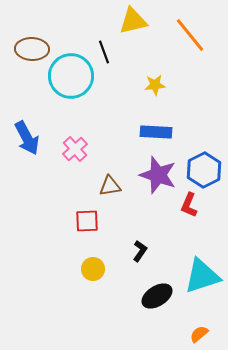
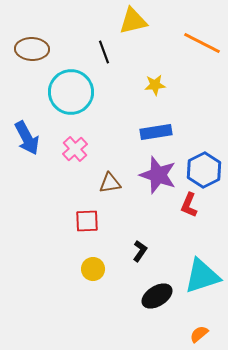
orange line: moved 12 px right, 8 px down; rotated 24 degrees counterclockwise
cyan circle: moved 16 px down
blue rectangle: rotated 12 degrees counterclockwise
brown triangle: moved 3 px up
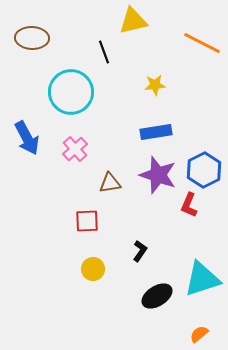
brown ellipse: moved 11 px up
cyan triangle: moved 3 px down
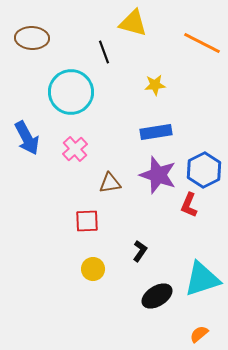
yellow triangle: moved 2 px down; rotated 28 degrees clockwise
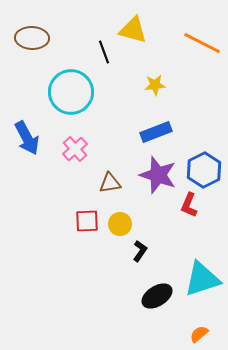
yellow triangle: moved 7 px down
blue rectangle: rotated 12 degrees counterclockwise
yellow circle: moved 27 px right, 45 px up
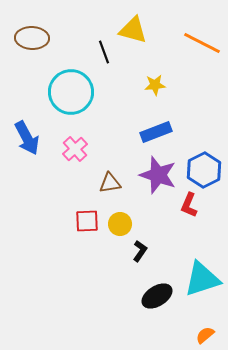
orange semicircle: moved 6 px right, 1 px down
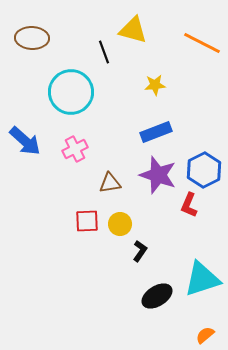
blue arrow: moved 2 px left, 3 px down; rotated 20 degrees counterclockwise
pink cross: rotated 15 degrees clockwise
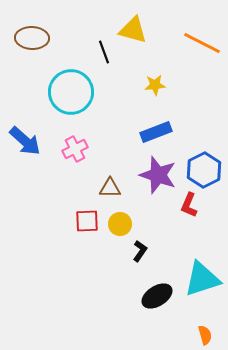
brown triangle: moved 5 px down; rotated 10 degrees clockwise
orange semicircle: rotated 114 degrees clockwise
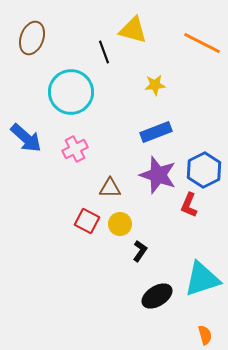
brown ellipse: rotated 72 degrees counterclockwise
blue arrow: moved 1 px right, 3 px up
red square: rotated 30 degrees clockwise
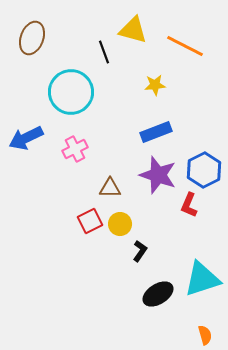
orange line: moved 17 px left, 3 px down
blue arrow: rotated 112 degrees clockwise
red square: moved 3 px right; rotated 35 degrees clockwise
black ellipse: moved 1 px right, 2 px up
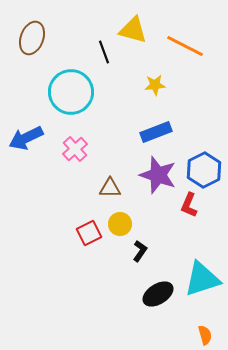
pink cross: rotated 15 degrees counterclockwise
red square: moved 1 px left, 12 px down
